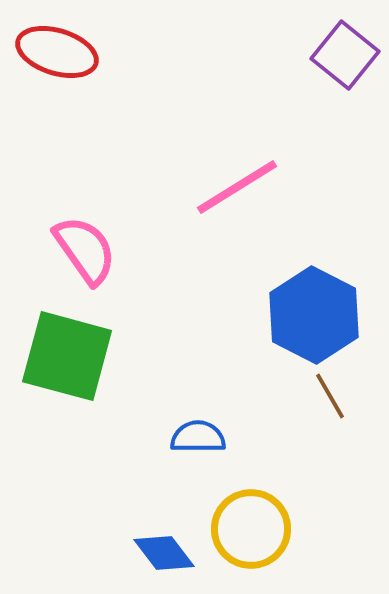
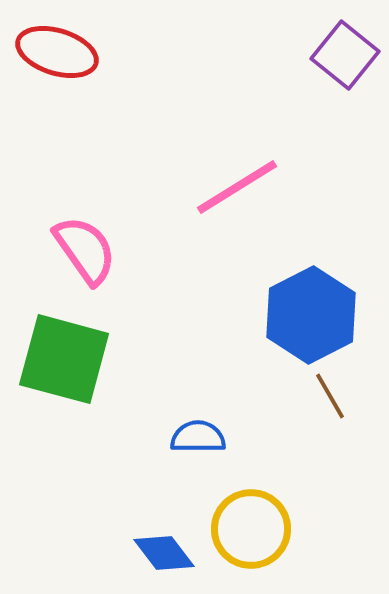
blue hexagon: moved 3 px left; rotated 6 degrees clockwise
green square: moved 3 px left, 3 px down
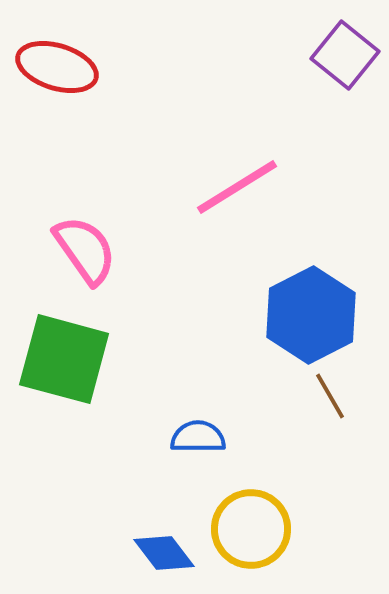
red ellipse: moved 15 px down
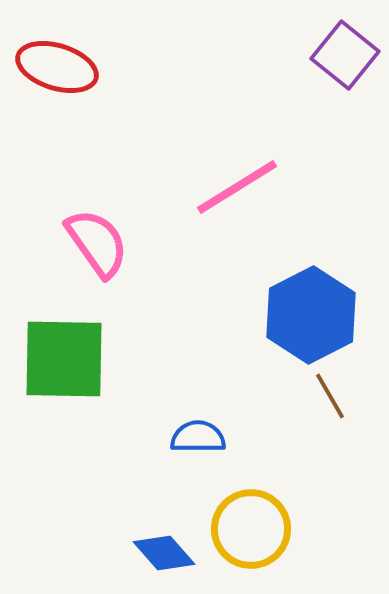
pink semicircle: moved 12 px right, 7 px up
green square: rotated 14 degrees counterclockwise
blue diamond: rotated 4 degrees counterclockwise
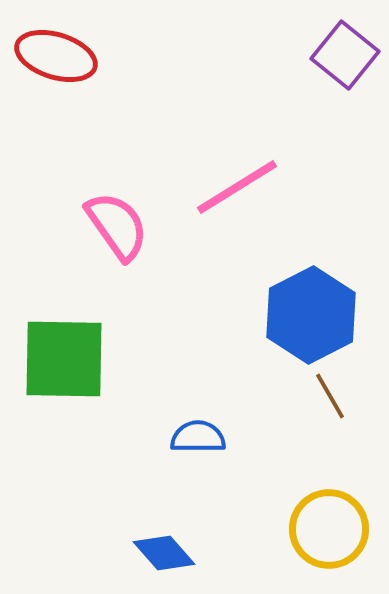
red ellipse: moved 1 px left, 11 px up
pink semicircle: moved 20 px right, 17 px up
yellow circle: moved 78 px right
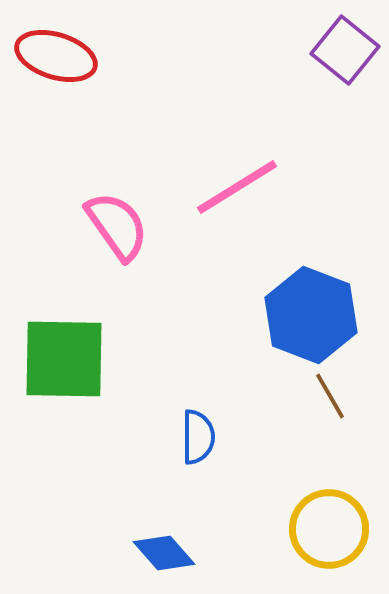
purple square: moved 5 px up
blue hexagon: rotated 12 degrees counterclockwise
blue semicircle: rotated 90 degrees clockwise
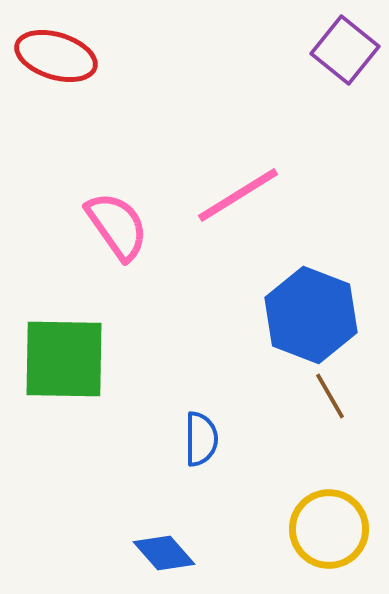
pink line: moved 1 px right, 8 px down
blue semicircle: moved 3 px right, 2 px down
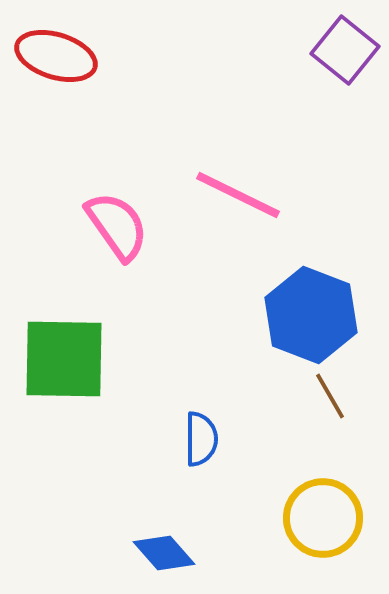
pink line: rotated 58 degrees clockwise
yellow circle: moved 6 px left, 11 px up
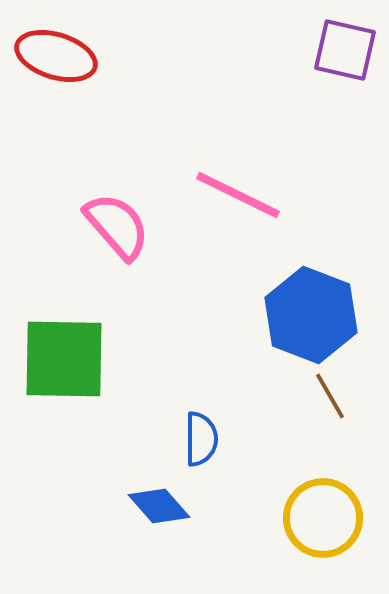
purple square: rotated 26 degrees counterclockwise
pink semicircle: rotated 6 degrees counterclockwise
blue diamond: moved 5 px left, 47 px up
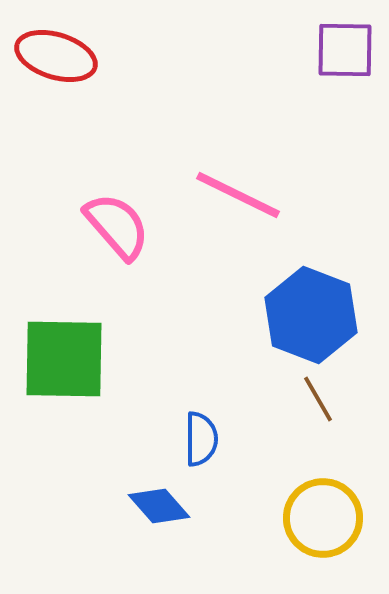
purple square: rotated 12 degrees counterclockwise
brown line: moved 12 px left, 3 px down
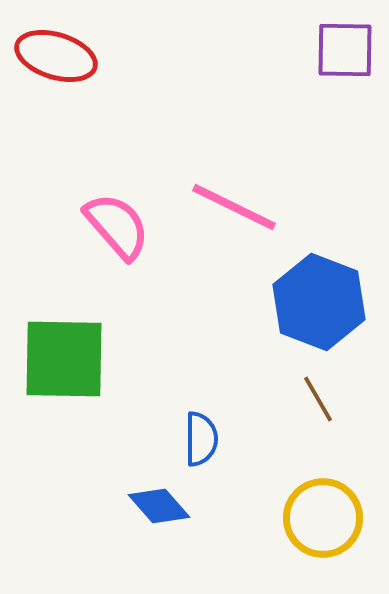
pink line: moved 4 px left, 12 px down
blue hexagon: moved 8 px right, 13 px up
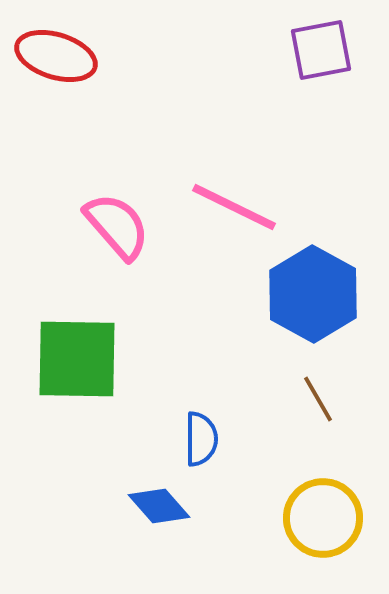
purple square: moved 24 px left; rotated 12 degrees counterclockwise
blue hexagon: moved 6 px left, 8 px up; rotated 8 degrees clockwise
green square: moved 13 px right
